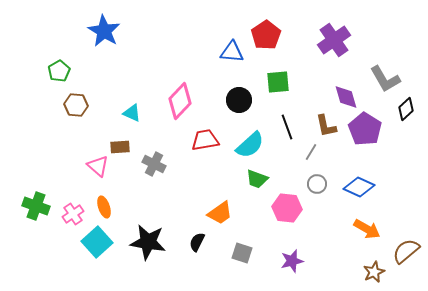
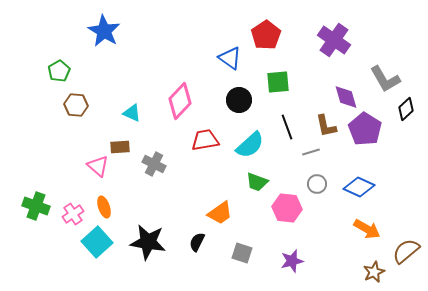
purple cross: rotated 20 degrees counterclockwise
blue triangle: moved 2 px left, 6 px down; rotated 30 degrees clockwise
gray line: rotated 42 degrees clockwise
green trapezoid: moved 3 px down
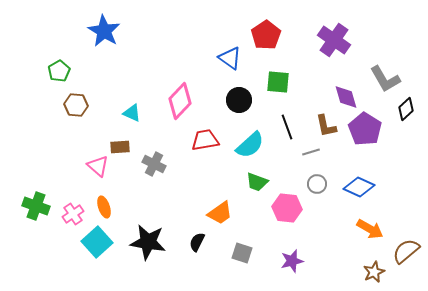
green square: rotated 10 degrees clockwise
orange arrow: moved 3 px right
